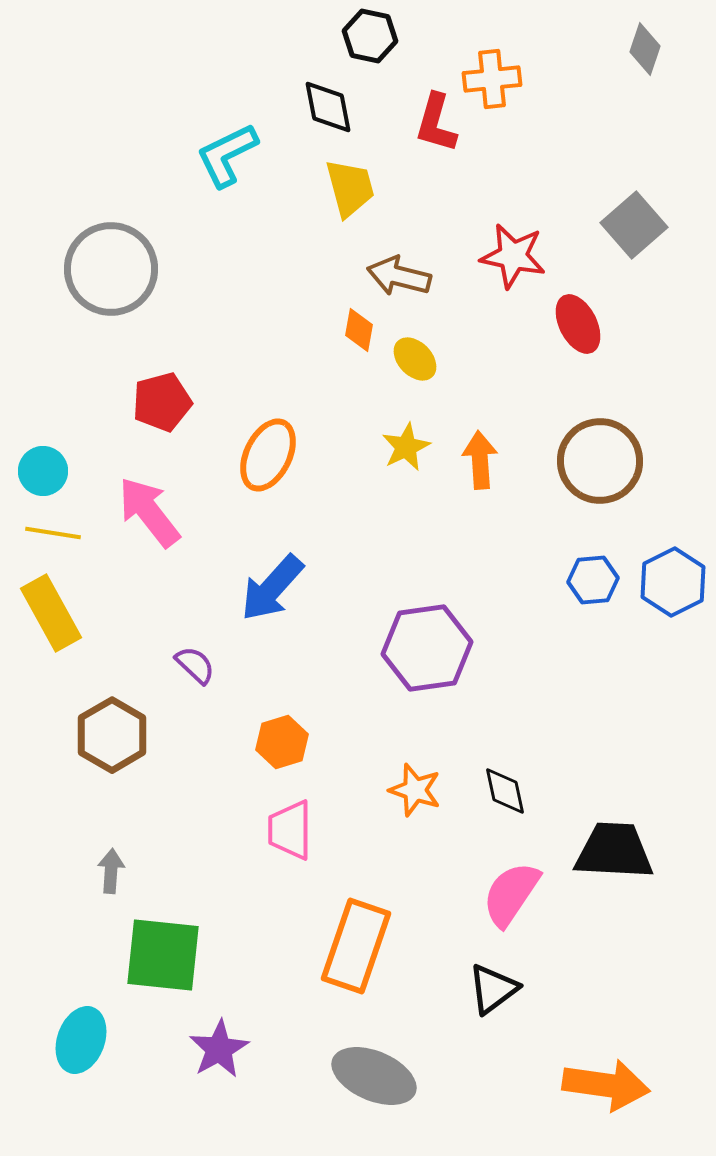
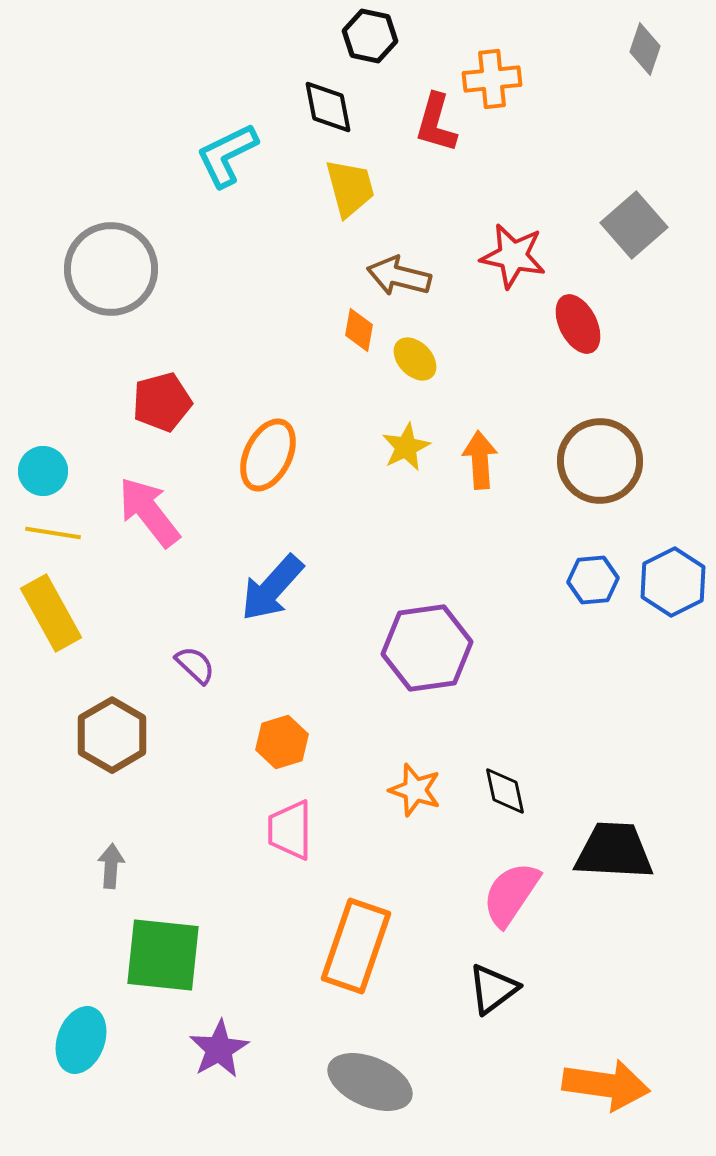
gray arrow at (111, 871): moved 5 px up
gray ellipse at (374, 1076): moved 4 px left, 6 px down
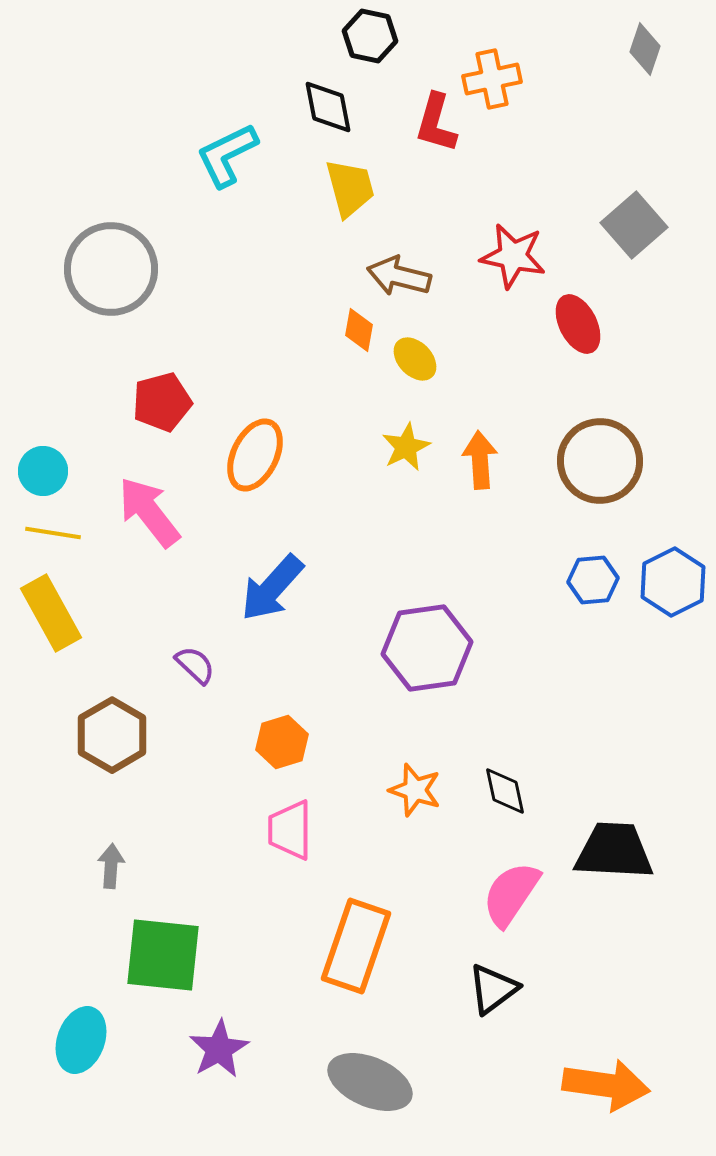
orange cross at (492, 79): rotated 6 degrees counterclockwise
orange ellipse at (268, 455): moved 13 px left
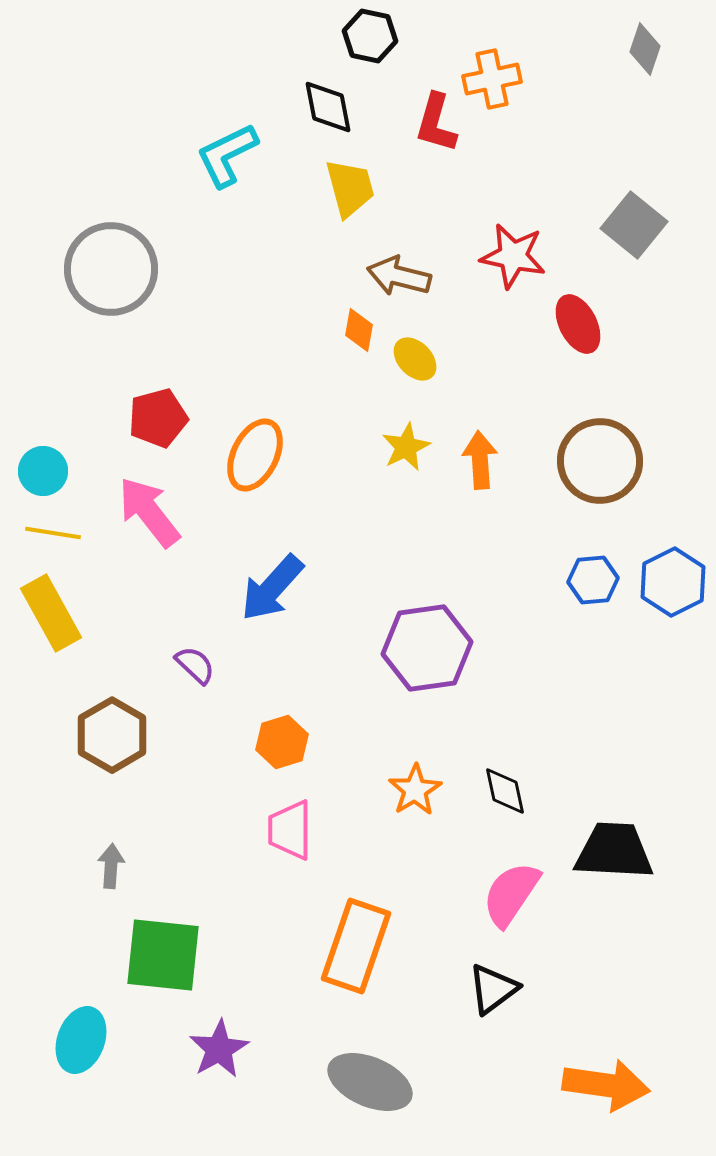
gray square at (634, 225): rotated 10 degrees counterclockwise
red pentagon at (162, 402): moved 4 px left, 16 px down
orange star at (415, 790): rotated 22 degrees clockwise
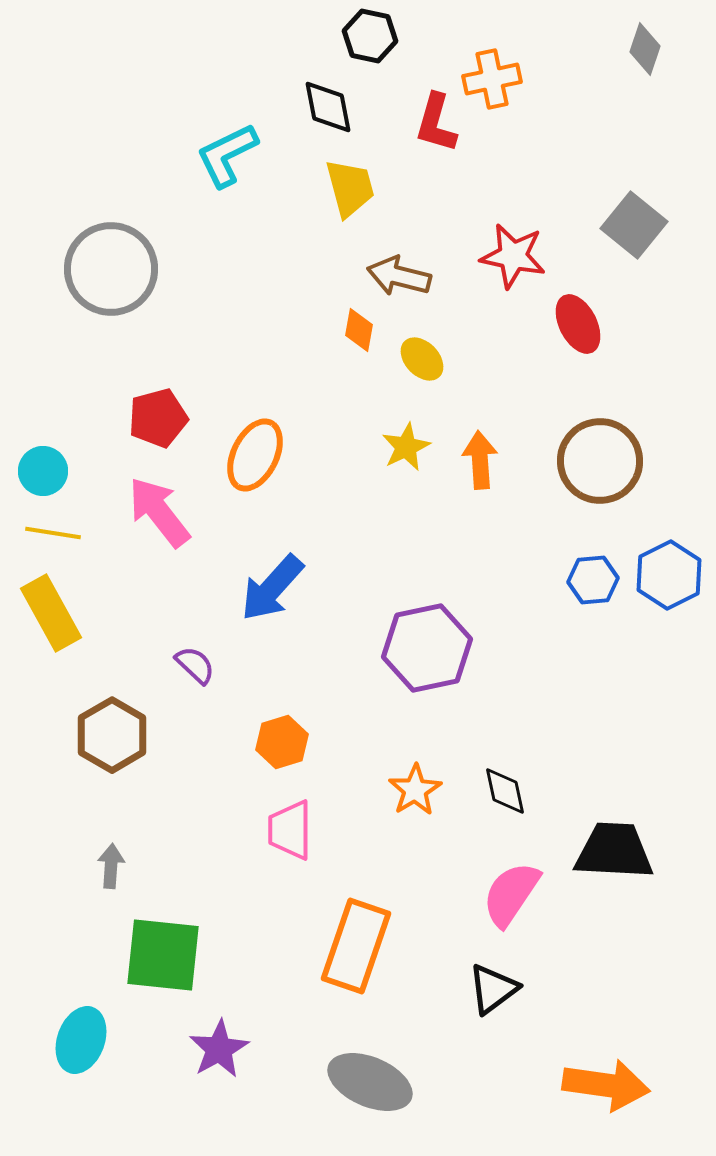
yellow ellipse at (415, 359): moved 7 px right
pink arrow at (149, 512): moved 10 px right
blue hexagon at (673, 582): moved 4 px left, 7 px up
purple hexagon at (427, 648): rotated 4 degrees counterclockwise
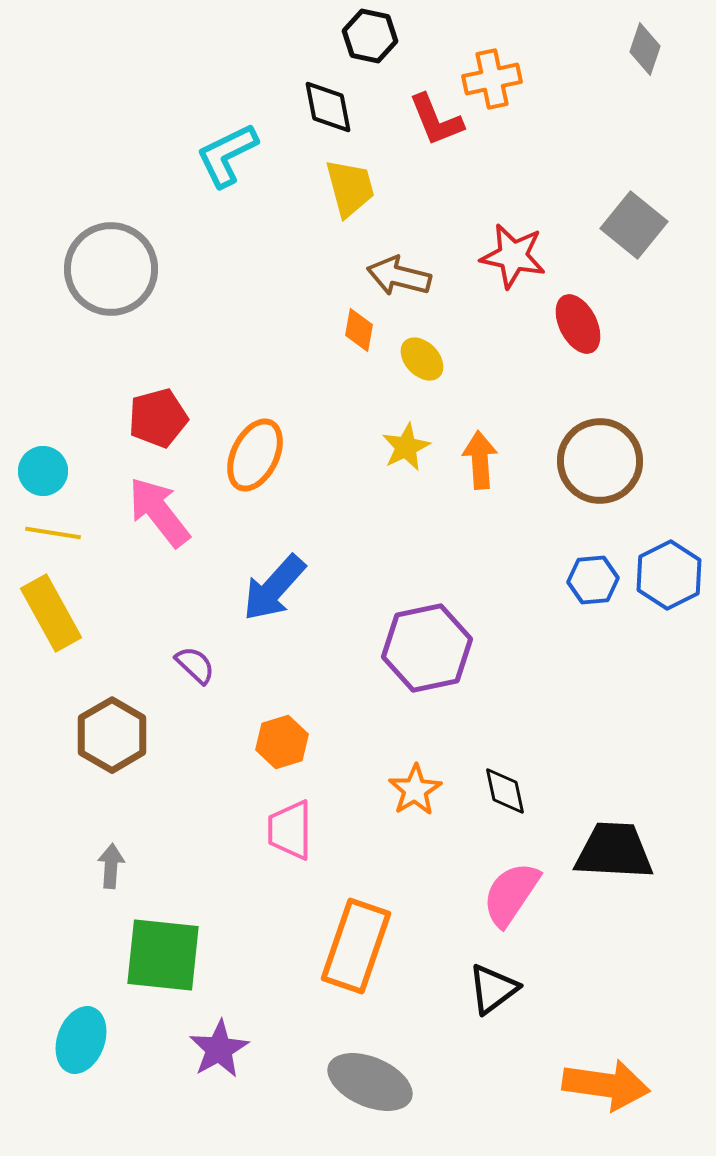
red L-shape at (436, 123): moved 3 px up; rotated 38 degrees counterclockwise
blue arrow at (272, 588): moved 2 px right
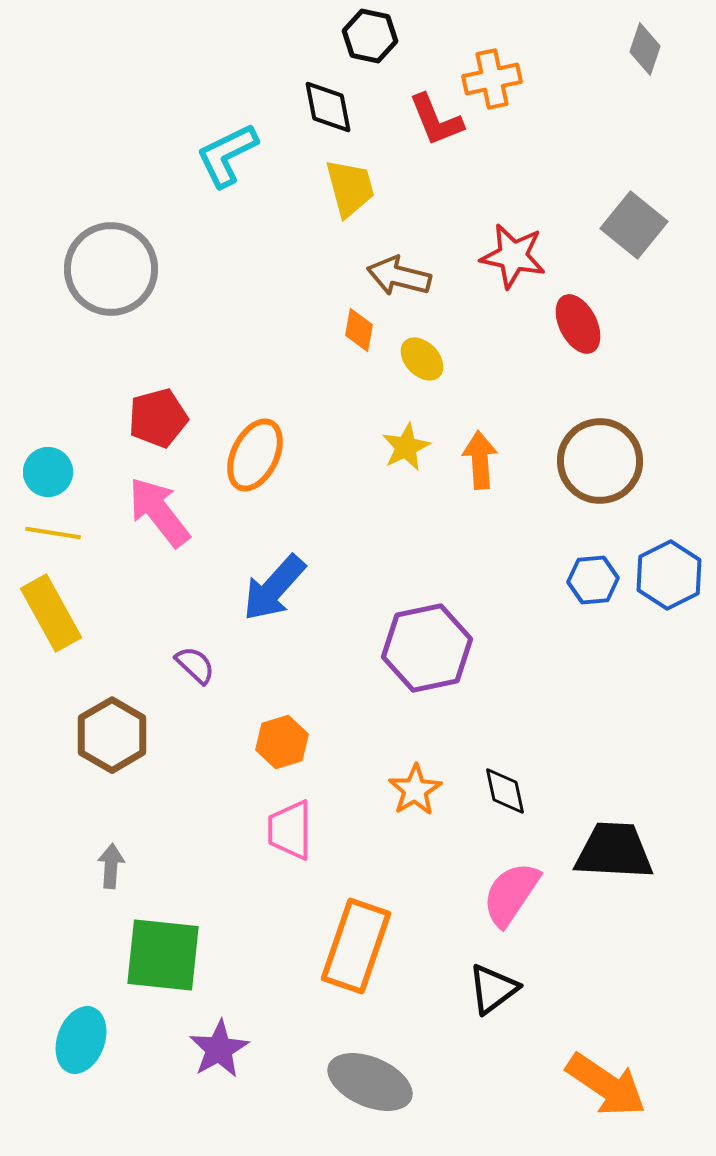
cyan circle at (43, 471): moved 5 px right, 1 px down
orange arrow at (606, 1085): rotated 26 degrees clockwise
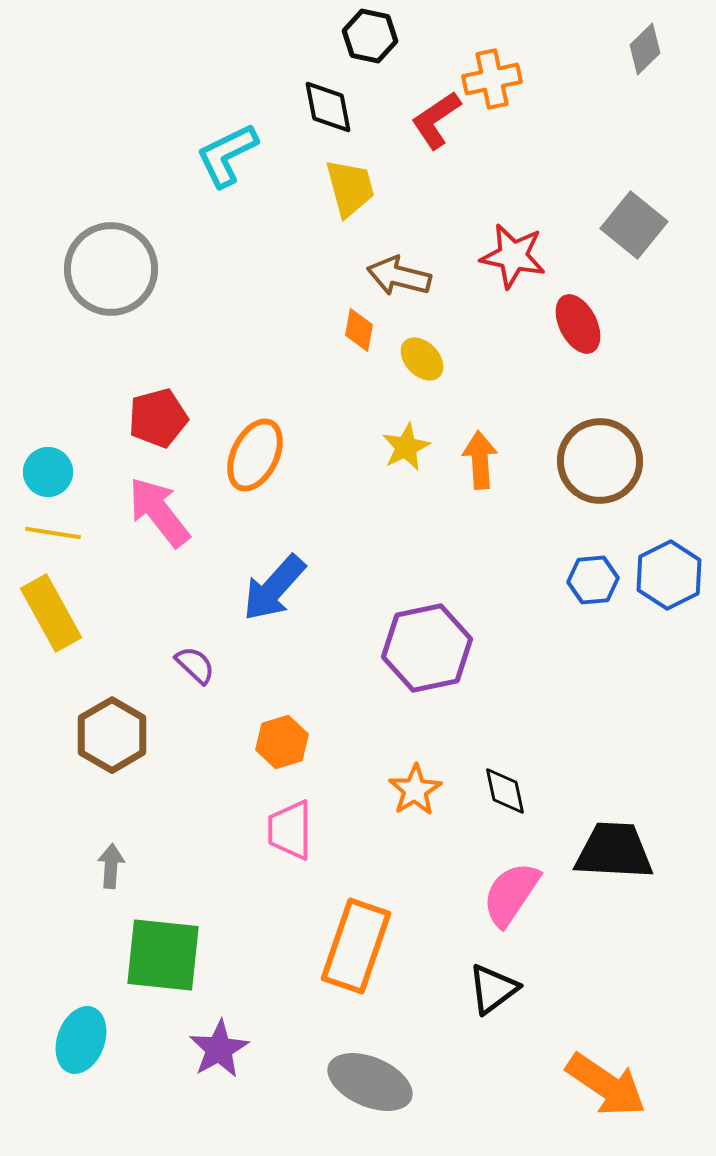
gray diamond at (645, 49): rotated 27 degrees clockwise
red L-shape at (436, 120): rotated 78 degrees clockwise
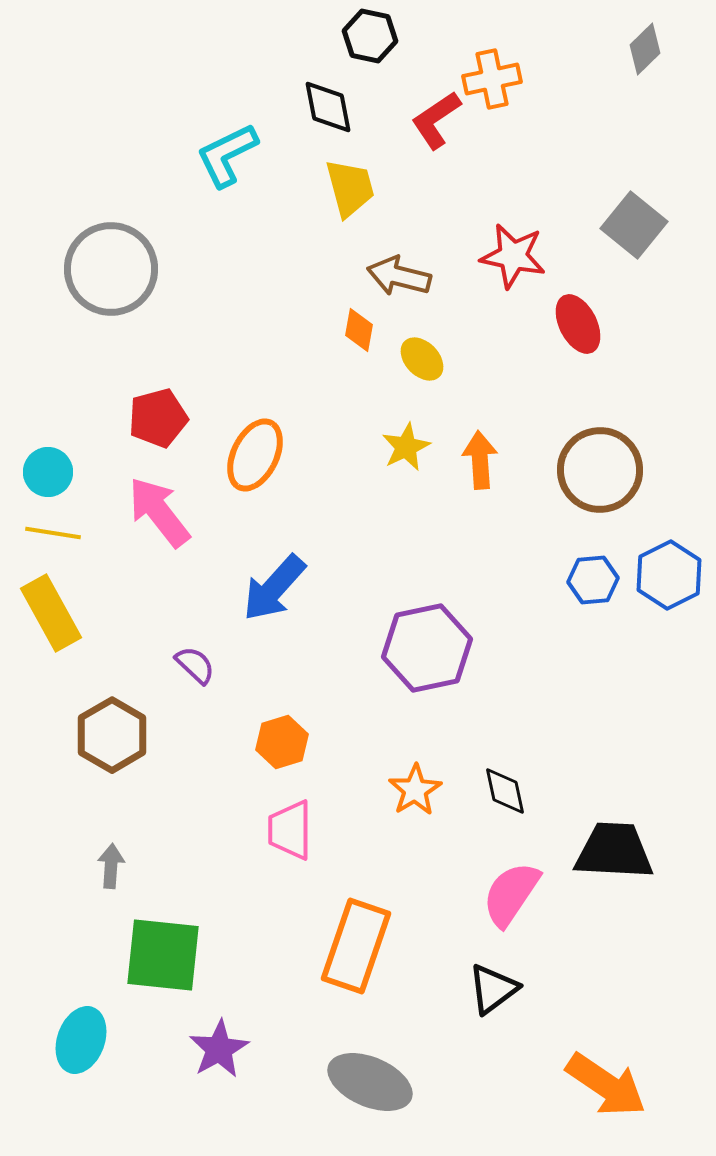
brown circle at (600, 461): moved 9 px down
